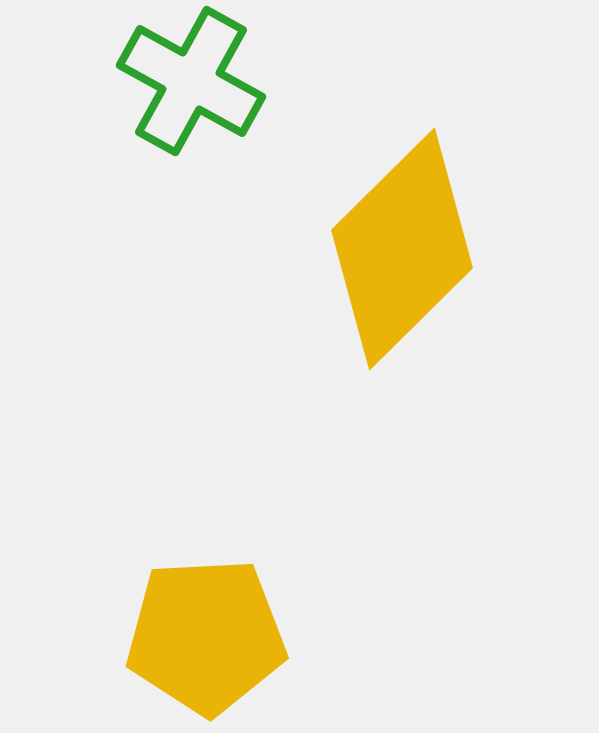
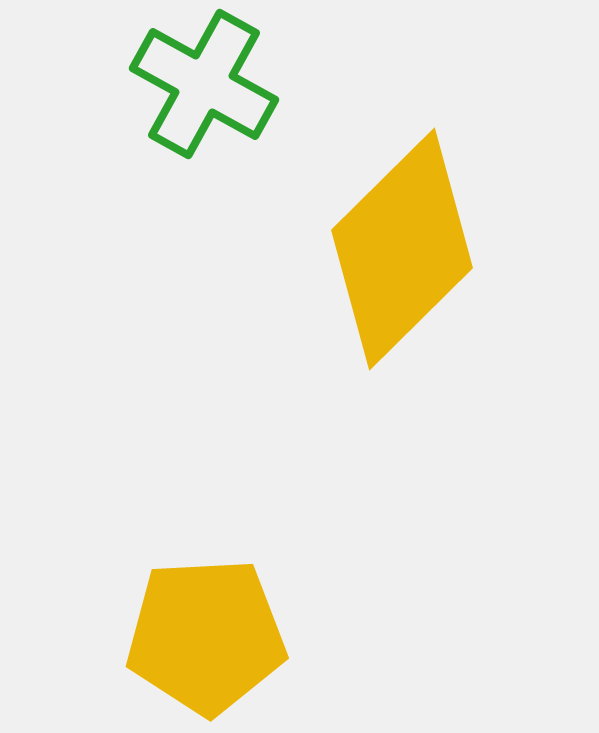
green cross: moved 13 px right, 3 px down
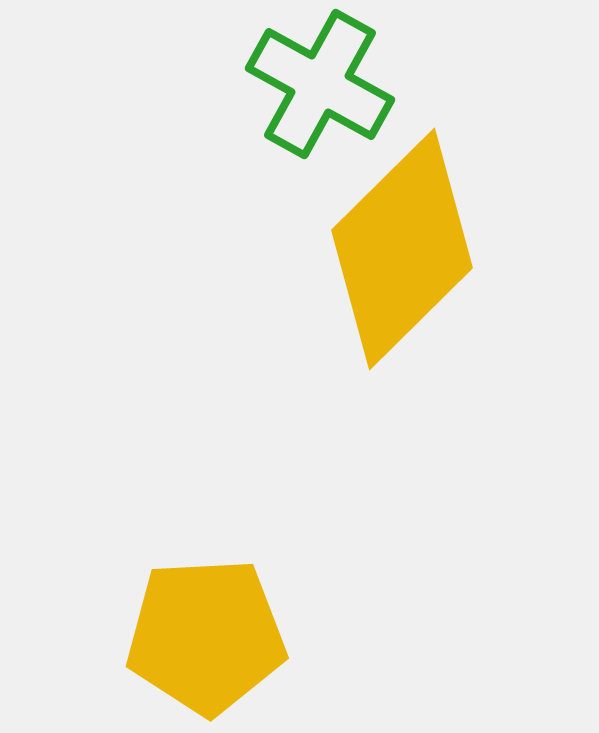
green cross: moved 116 px right
